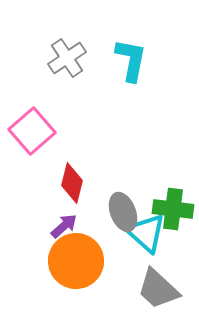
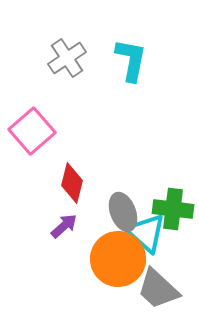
orange circle: moved 42 px right, 2 px up
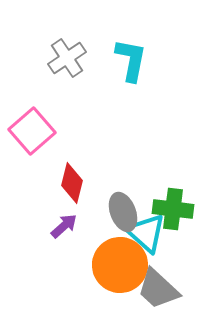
orange circle: moved 2 px right, 6 px down
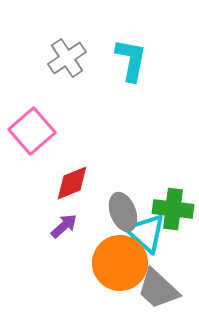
red diamond: rotated 54 degrees clockwise
orange circle: moved 2 px up
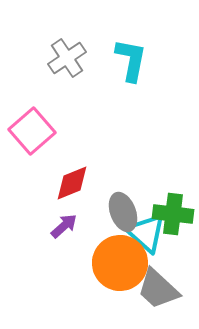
green cross: moved 5 px down
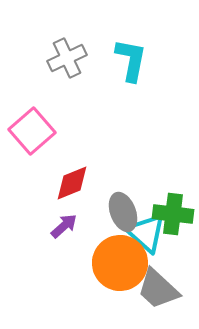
gray cross: rotated 9 degrees clockwise
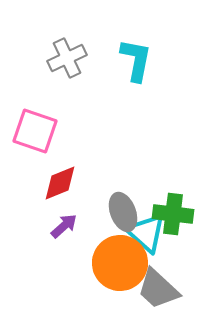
cyan L-shape: moved 5 px right
pink square: moved 3 px right; rotated 30 degrees counterclockwise
red diamond: moved 12 px left
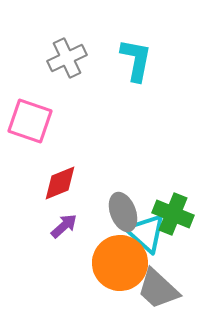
pink square: moved 5 px left, 10 px up
green cross: rotated 15 degrees clockwise
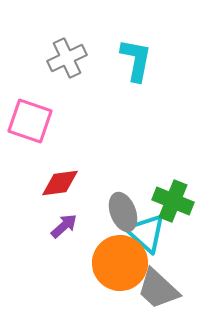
red diamond: rotated 15 degrees clockwise
green cross: moved 13 px up
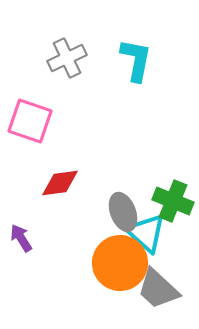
purple arrow: moved 43 px left, 12 px down; rotated 80 degrees counterclockwise
